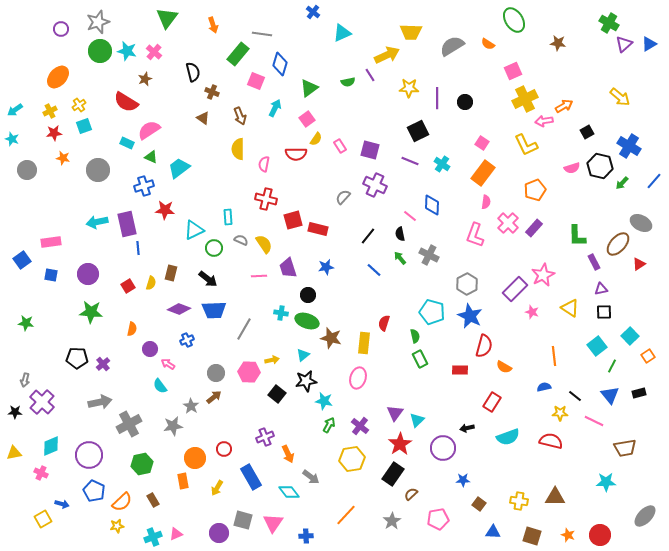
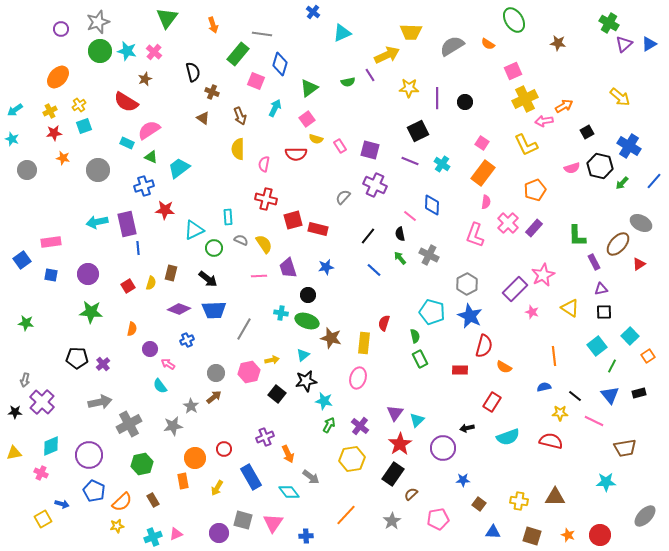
yellow semicircle at (316, 139): rotated 72 degrees clockwise
pink hexagon at (249, 372): rotated 15 degrees counterclockwise
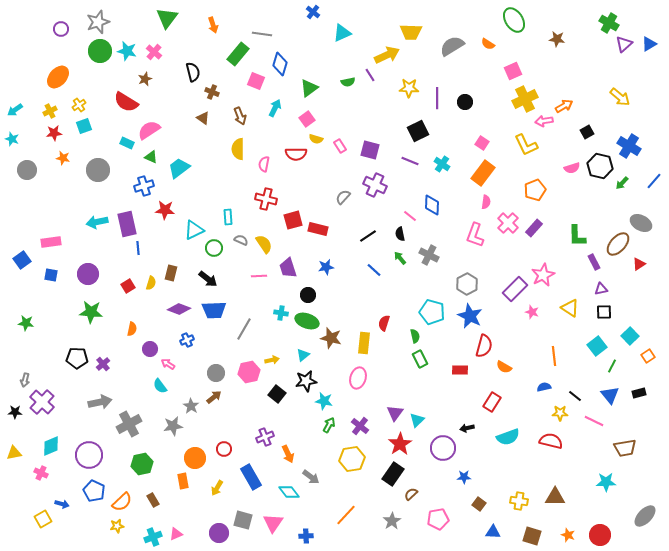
brown star at (558, 43): moved 1 px left, 4 px up
black line at (368, 236): rotated 18 degrees clockwise
blue star at (463, 480): moved 1 px right, 3 px up
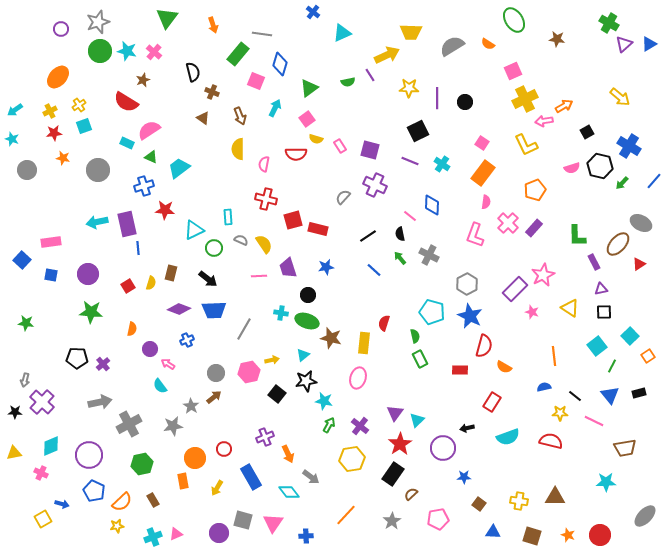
brown star at (145, 79): moved 2 px left, 1 px down
blue square at (22, 260): rotated 12 degrees counterclockwise
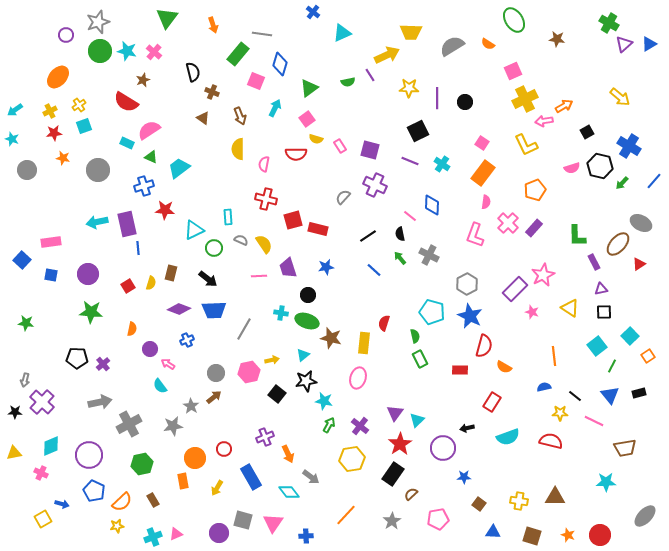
purple circle at (61, 29): moved 5 px right, 6 px down
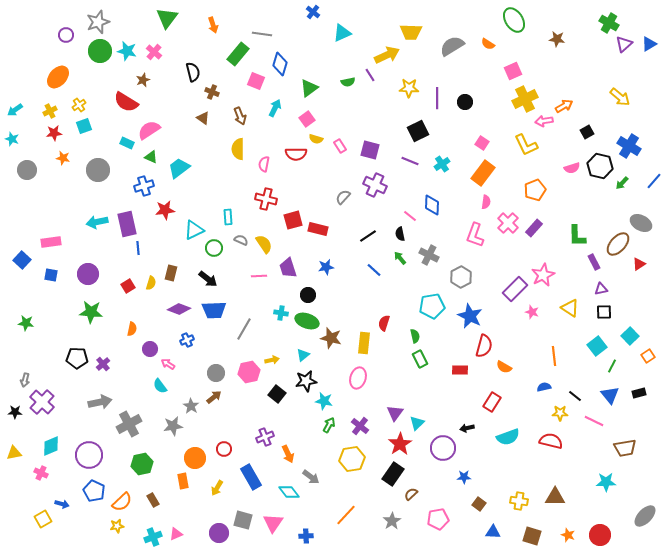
cyan cross at (442, 164): rotated 21 degrees clockwise
red star at (165, 210): rotated 12 degrees counterclockwise
gray hexagon at (467, 284): moved 6 px left, 7 px up
cyan pentagon at (432, 312): moved 6 px up; rotated 25 degrees counterclockwise
cyan triangle at (417, 420): moved 3 px down
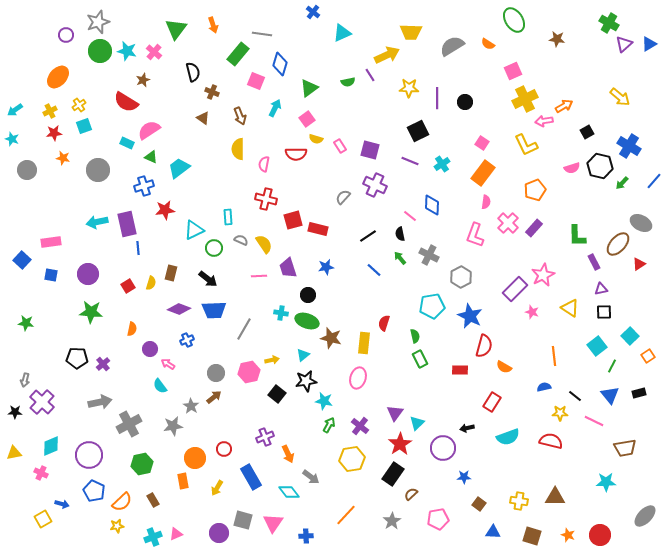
green triangle at (167, 18): moved 9 px right, 11 px down
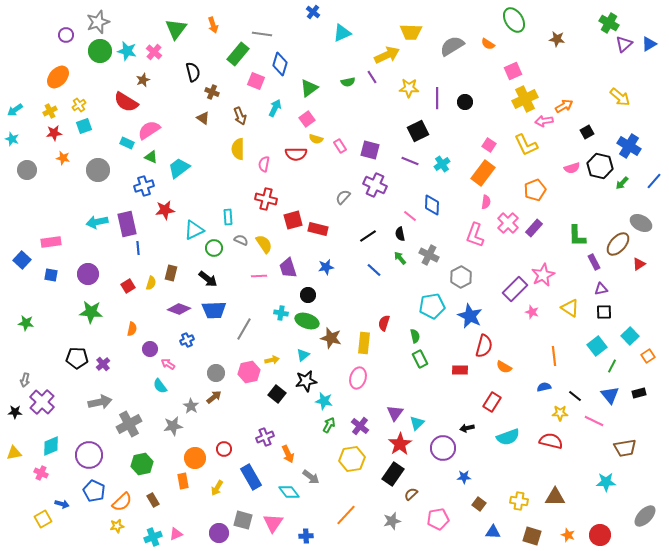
purple line at (370, 75): moved 2 px right, 2 px down
pink square at (482, 143): moved 7 px right, 2 px down
gray star at (392, 521): rotated 18 degrees clockwise
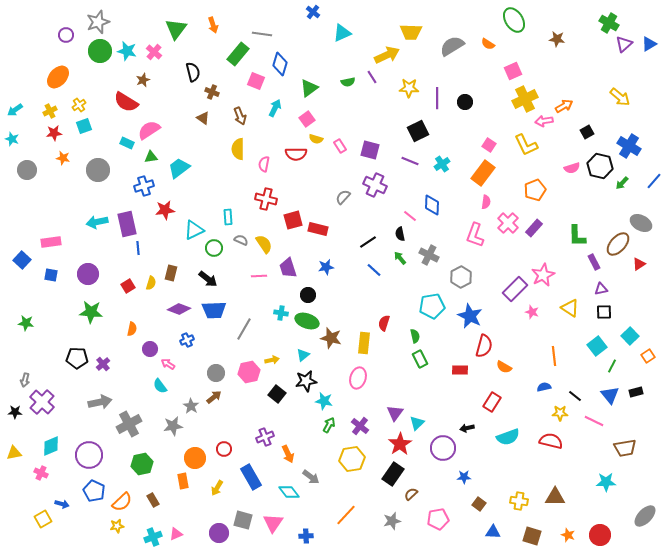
green triangle at (151, 157): rotated 32 degrees counterclockwise
black line at (368, 236): moved 6 px down
black rectangle at (639, 393): moved 3 px left, 1 px up
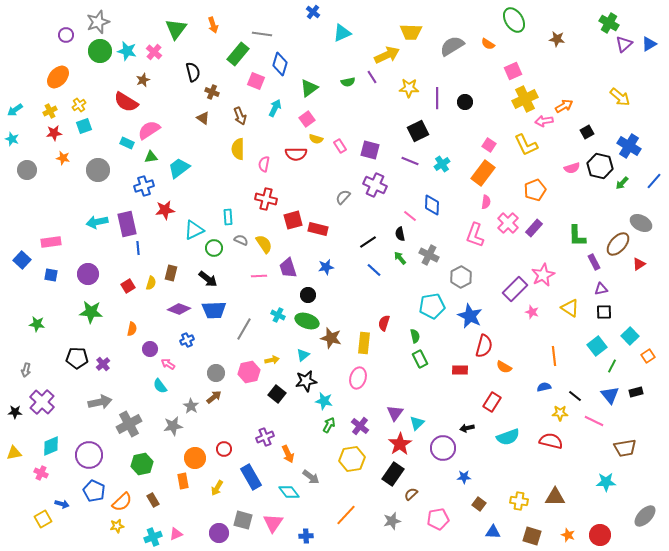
cyan cross at (281, 313): moved 3 px left, 2 px down; rotated 16 degrees clockwise
green star at (26, 323): moved 11 px right, 1 px down
gray arrow at (25, 380): moved 1 px right, 10 px up
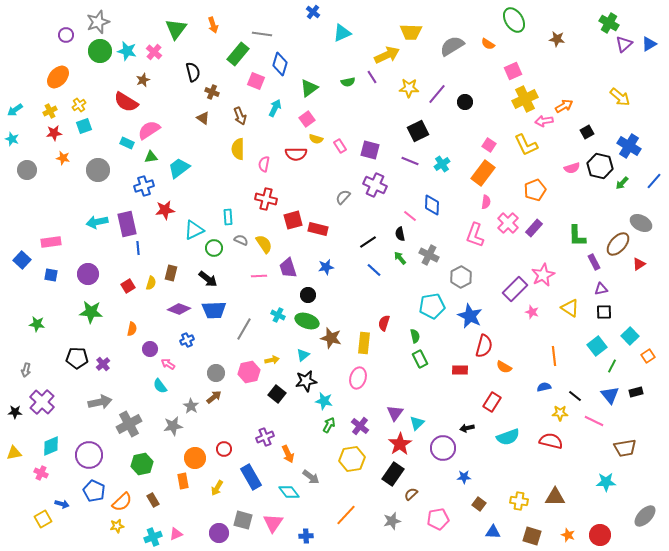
purple line at (437, 98): moved 4 px up; rotated 40 degrees clockwise
